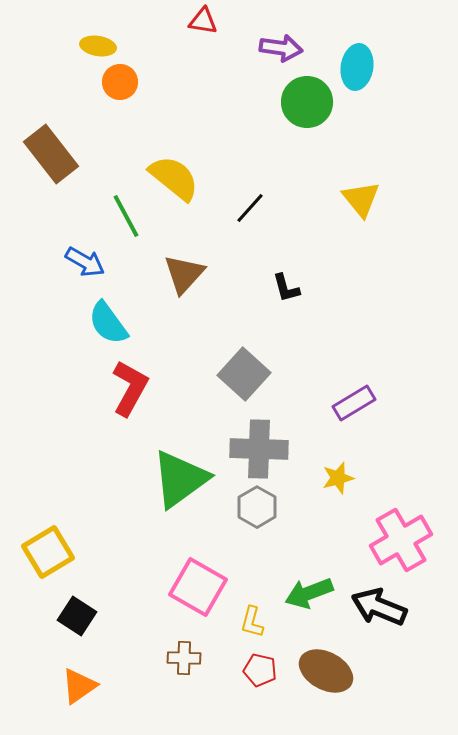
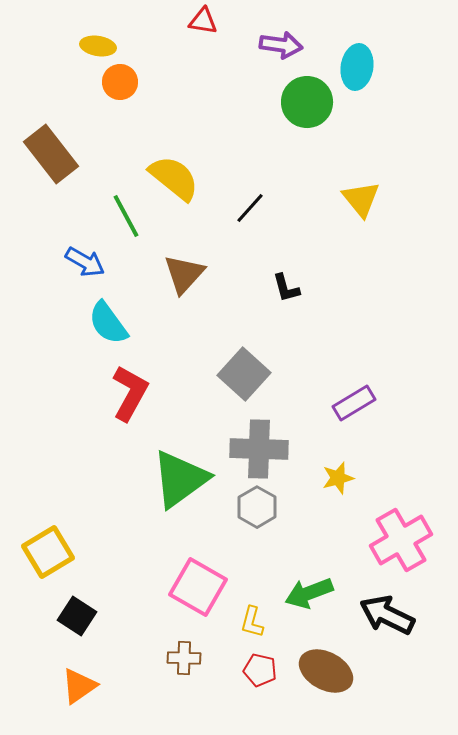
purple arrow: moved 3 px up
red L-shape: moved 5 px down
black arrow: moved 8 px right, 8 px down; rotated 4 degrees clockwise
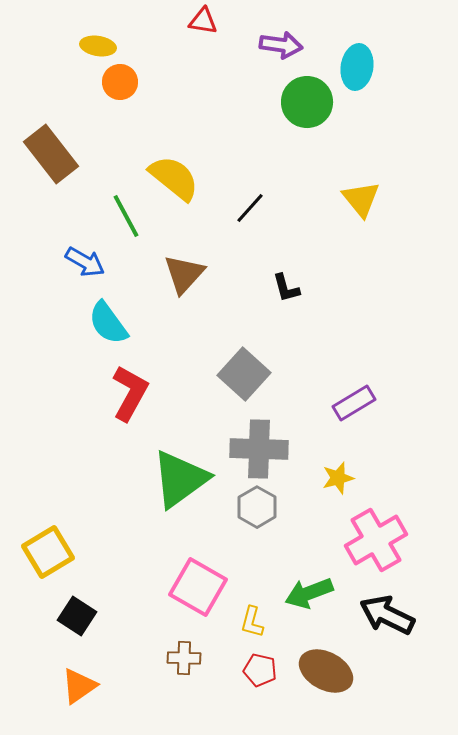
pink cross: moved 25 px left
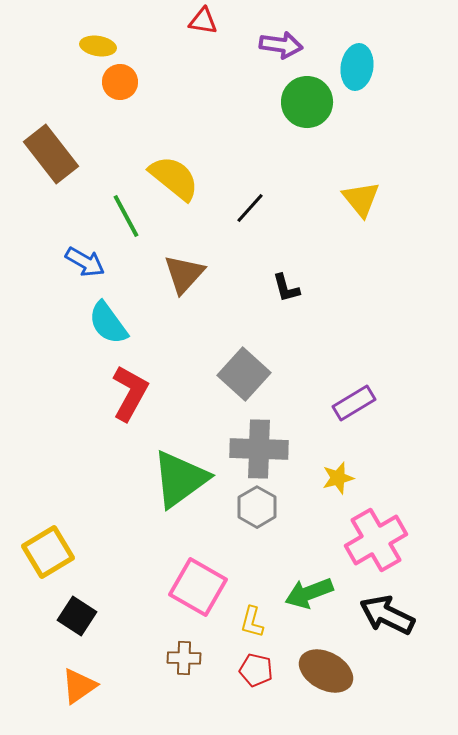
red pentagon: moved 4 px left
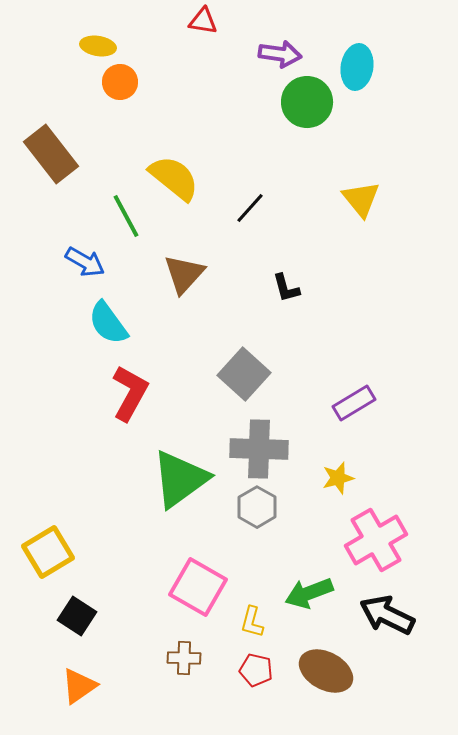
purple arrow: moved 1 px left, 9 px down
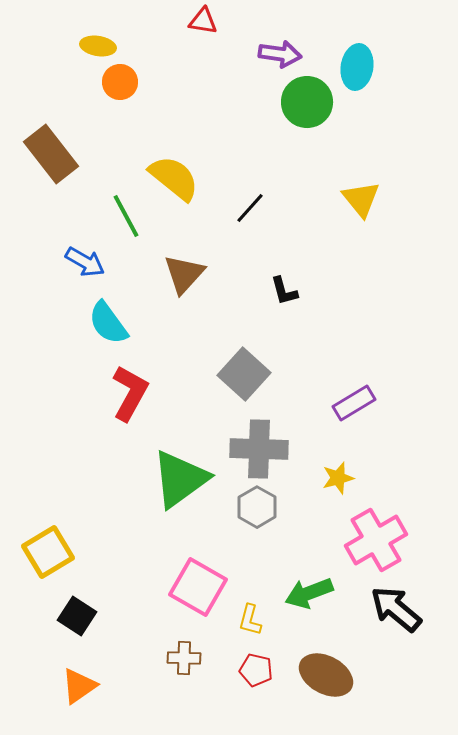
black L-shape: moved 2 px left, 3 px down
black arrow: moved 9 px right, 6 px up; rotated 14 degrees clockwise
yellow L-shape: moved 2 px left, 2 px up
brown ellipse: moved 4 px down
